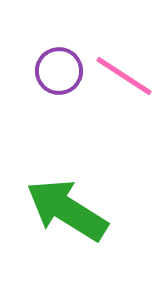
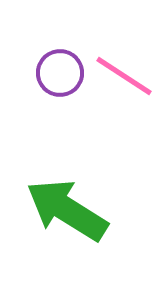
purple circle: moved 1 px right, 2 px down
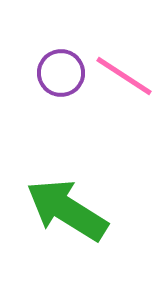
purple circle: moved 1 px right
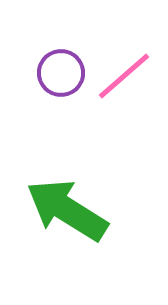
pink line: rotated 74 degrees counterclockwise
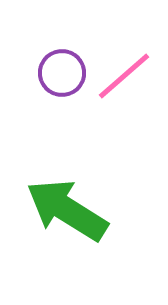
purple circle: moved 1 px right
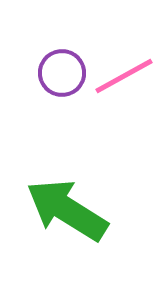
pink line: rotated 12 degrees clockwise
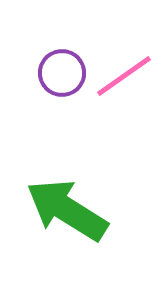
pink line: rotated 6 degrees counterclockwise
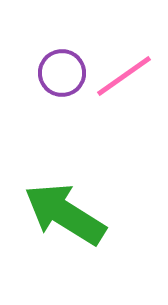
green arrow: moved 2 px left, 4 px down
